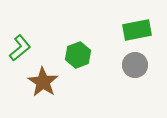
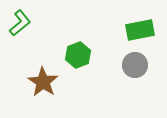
green rectangle: moved 3 px right
green L-shape: moved 25 px up
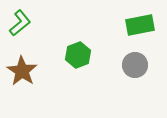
green rectangle: moved 5 px up
brown star: moved 21 px left, 11 px up
